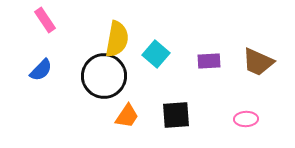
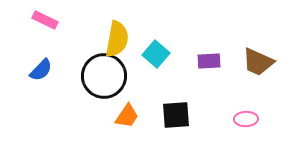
pink rectangle: rotated 30 degrees counterclockwise
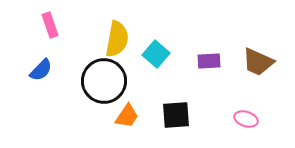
pink rectangle: moved 5 px right, 5 px down; rotated 45 degrees clockwise
black circle: moved 5 px down
pink ellipse: rotated 20 degrees clockwise
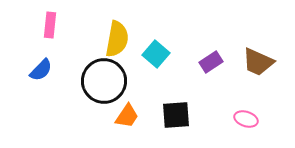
pink rectangle: rotated 25 degrees clockwise
purple rectangle: moved 2 px right, 1 px down; rotated 30 degrees counterclockwise
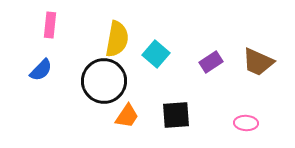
pink ellipse: moved 4 px down; rotated 15 degrees counterclockwise
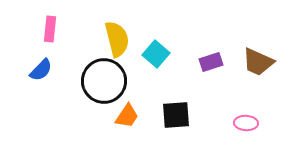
pink rectangle: moved 4 px down
yellow semicircle: rotated 24 degrees counterclockwise
purple rectangle: rotated 15 degrees clockwise
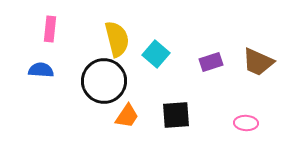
blue semicircle: rotated 130 degrees counterclockwise
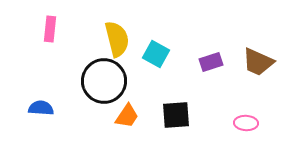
cyan square: rotated 12 degrees counterclockwise
blue semicircle: moved 38 px down
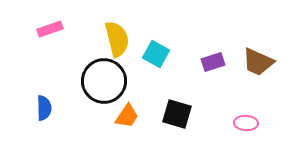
pink rectangle: rotated 65 degrees clockwise
purple rectangle: moved 2 px right
blue semicircle: moved 3 px right; rotated 85 degrees clockwise
black square: moved 1 px right, 1 px up; rotated 20 degrees clockwise
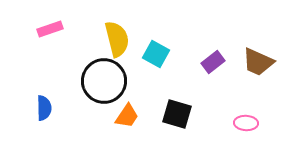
purple rectangle: rotated 20 degrees counterclockwise
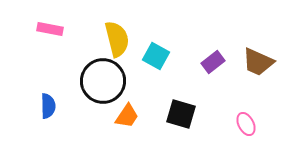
pink rectangle: rotated 30 degrees clockwise
cyan square: moved 2 px down
black circle: moved 1 px left
blue semicircle: moved 4 px right, 2 px up
black square: moved 4 px right
pink ellipse: moved 1 px down; rotated 60 degrees clockwise
